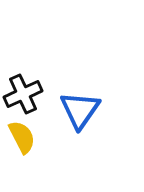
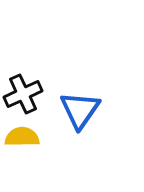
yellow semicircle: rotated 64 degrees counterclockwise
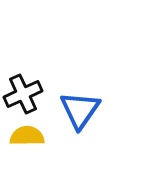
yellow semicircle: moved 5 px right, 1 px up
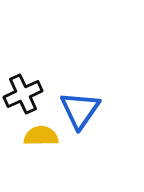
yellow semicircle: moved 14 px right
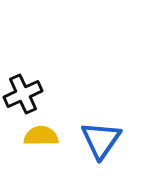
blue triangle: moved 21 px right, 30 px down
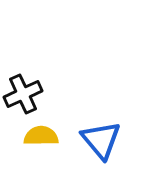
blue triangle: rotated 15 degrees counterclockwise
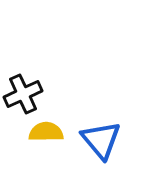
yellow semicircle: moved 5 px right, 4 px up
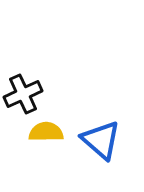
blue triangle: rotated 9 degrees counterclockwise
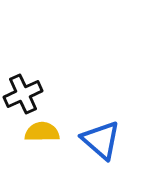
yellow semicircle: moved 4 px left
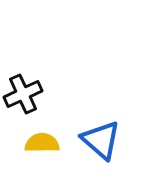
yellow semicircle: moved 11 px down
